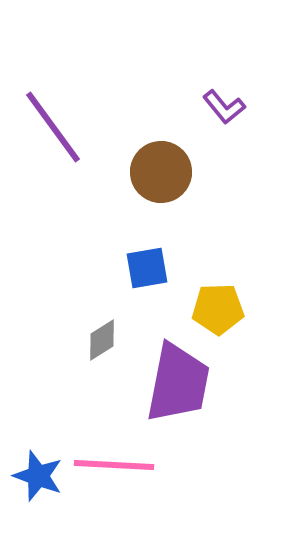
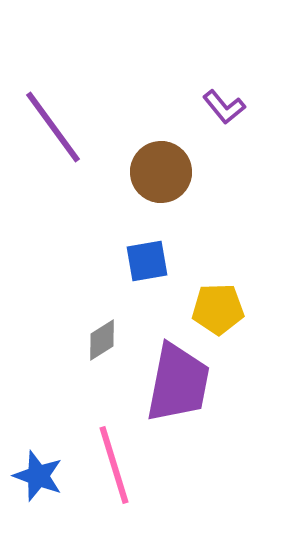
blue square: moved 7 px up
pink line: rotated 70 degrees clockwise
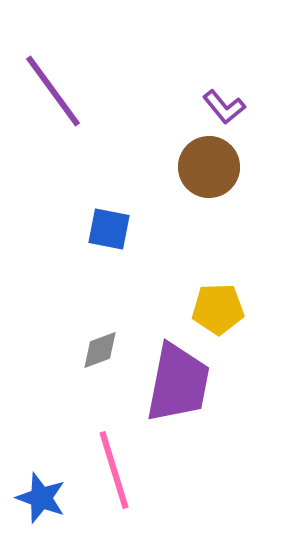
purple line: moved 36 px up
brown circle: moved 48 px right, 5 px up
blue square: moved 38 px left, 32 px up; rotated 21 degrees clockwise
gray diamond: moved 2 px left, 10 px down; rotated 12 degrees clockwise
pink line: moved 5 px down
blue star: moved 3 px right, 22 px down
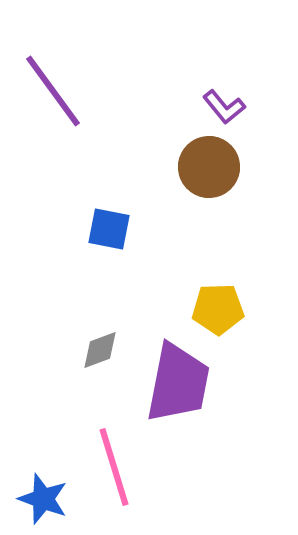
pink line: moved 3 px up
blue star: moved 2 px right, 1 px down
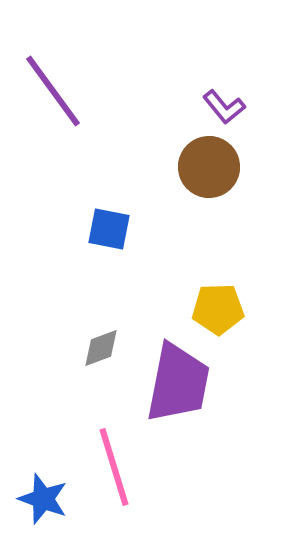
gray diamond: moved 1 px right, 2 px up
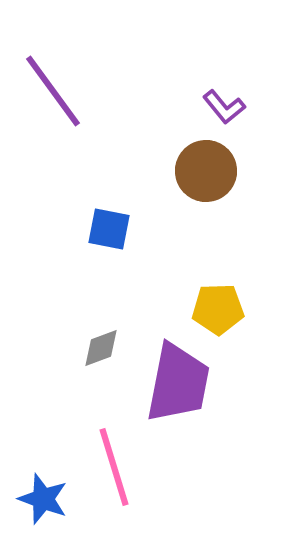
brown circle: moved 3 px left, 4 px down
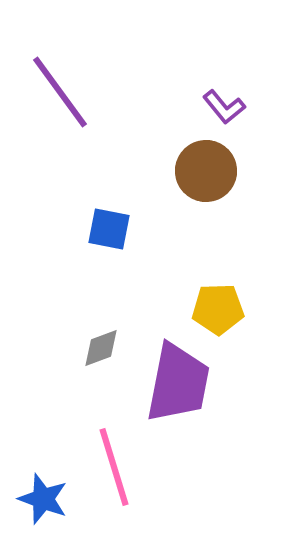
purple line: moved 7 px right, 1 px down
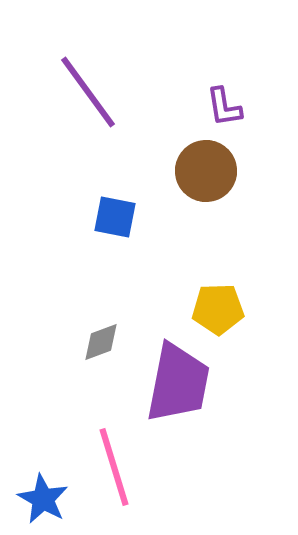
purple line: moved 28 px right
purple L-shape: rotated 30 degrees clockwise
blue square: moved 6 px right, 12 px up
gray diamond: moved 6 px up
blue star: rotated 9 degrees clockwise
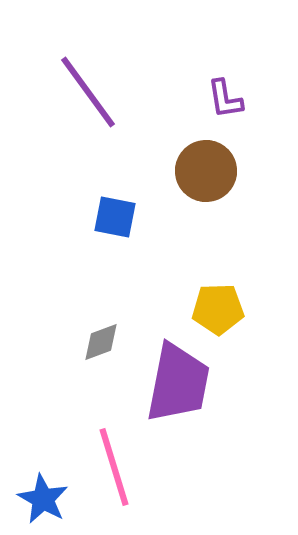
purple L-shape: moved 1 px right, 8 px up
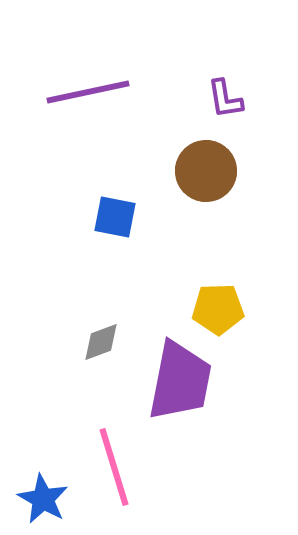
purple line: rotated 66 degrees counterclockwise
purple trapezoid: moved 2 px right, 2 px up
